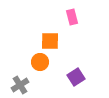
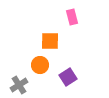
orange circle: moved 3 px down
purple square: moved 8 px left
gray cross: moved 1 px left
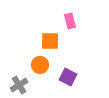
pink rectangle: moved 2 px left, 4 px down
purple square: rotated 30 degrees counterclockwise
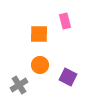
pink rectangle: moved 5 px left
orange square: moved 11 px left, 7 px up
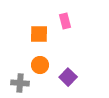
purple square: rotated 18 degrees clockwise
gray cross: moved 1 px right, 2 px up; rotated 36 degrees clockwise
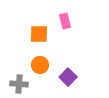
gray cross: moved 1 px left, 1 px down
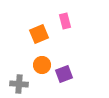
orange square: rotated 24 degrees counterclockwise
orange circle: moved 2 px right
purple square: moved 4 px left, 3 px up; rotated 24 degrees clockwise
